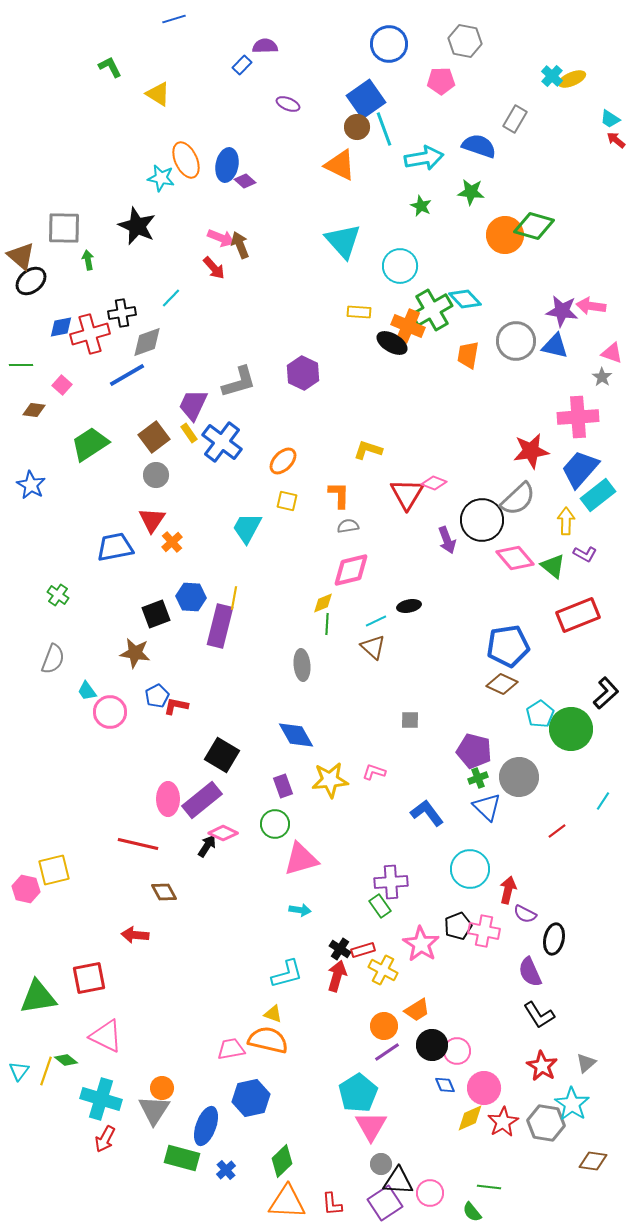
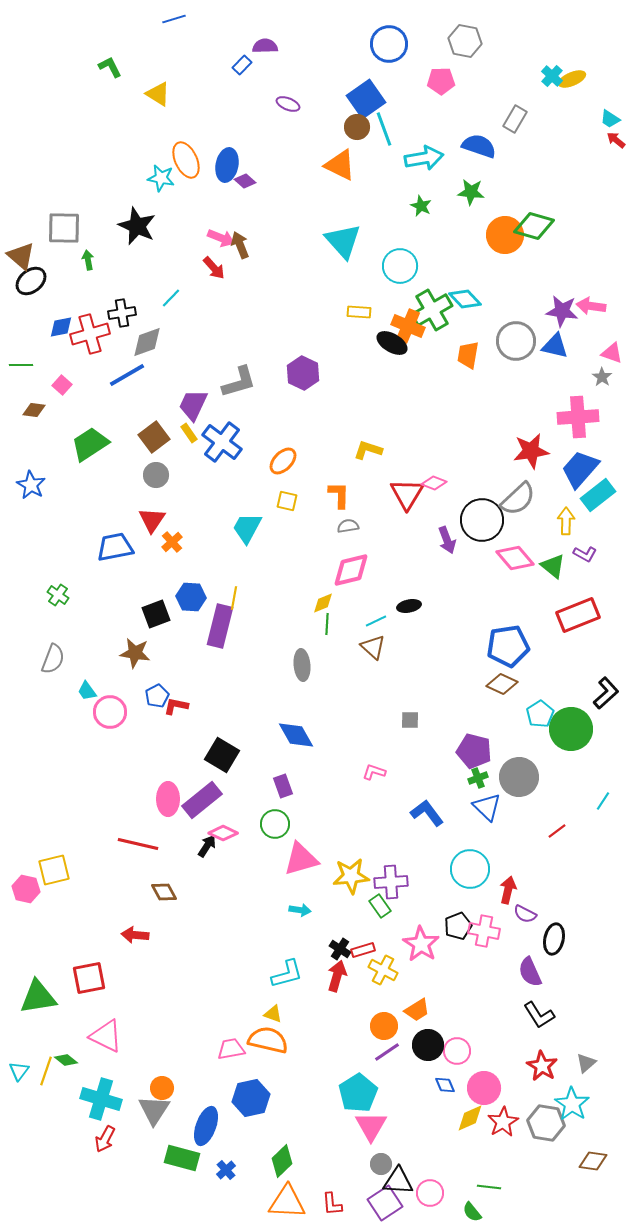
yellow star at (330, 780): moved 21 px right, 96 px down
black circle at (432, 1045): moved 4 px left
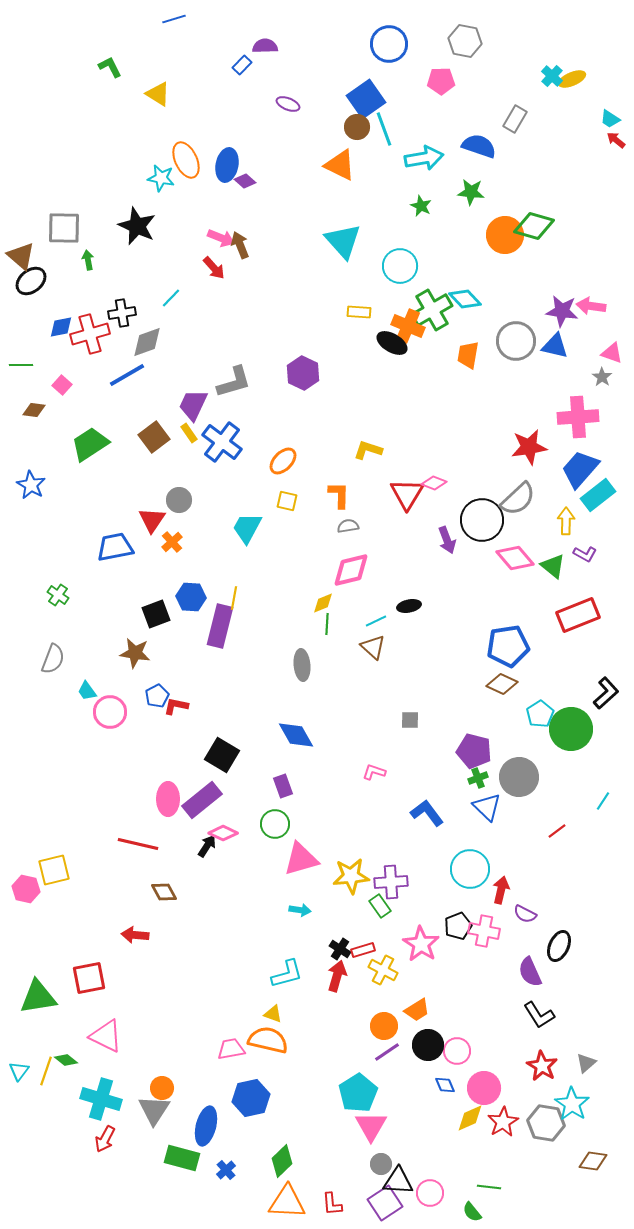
gray L-shape at (239, 382): moved 5 px left
red star at (531, 451): moved 2 px left, 4 px up
gray circle at (156, 475): moved 23 px right, 25 px down
red arrow at (508, 890): moved 7 px left
black ellipse at (554, 939): moved 5 px right, 7 px down; rotated 12 degrees clockwise
blue ellipse at (206, 1126): rotated 6 degrees counterclockwise
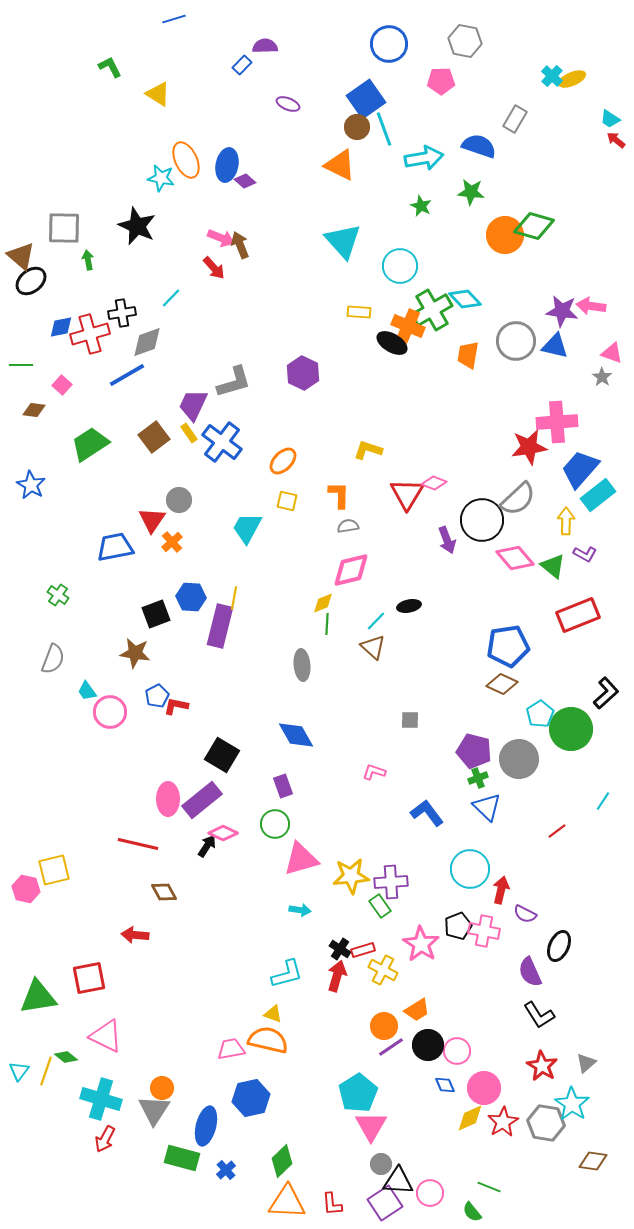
pink cross at (578, 417): moved 21 px left, 5 px down
cyan line at (376, 621): rotated 20 degrees counterclockwise
gray circle at (519, 777): moved 18 px up
purple line at (387, 1052): moved 4 px right, 5 px up
green diamond at (66, 1060): moved 3 px up
green line at (489, 1187): rotated 15 degrees clockwise
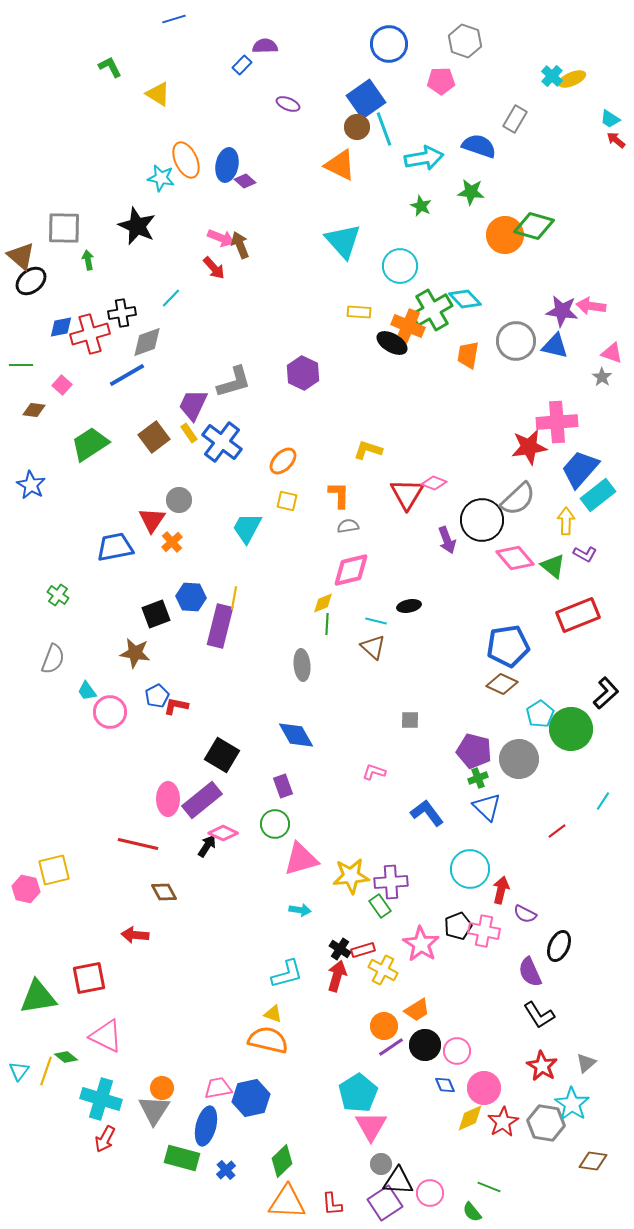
gray hexagon at (465, 41): rotated 8 degrees clockwise
cyan line at (376, 621): rotated 60 degrees clockwise
black circle at (428, 1045): moved 3 px left
pink trapezoid at (231, 1049): moved 13 px left, 39 px down
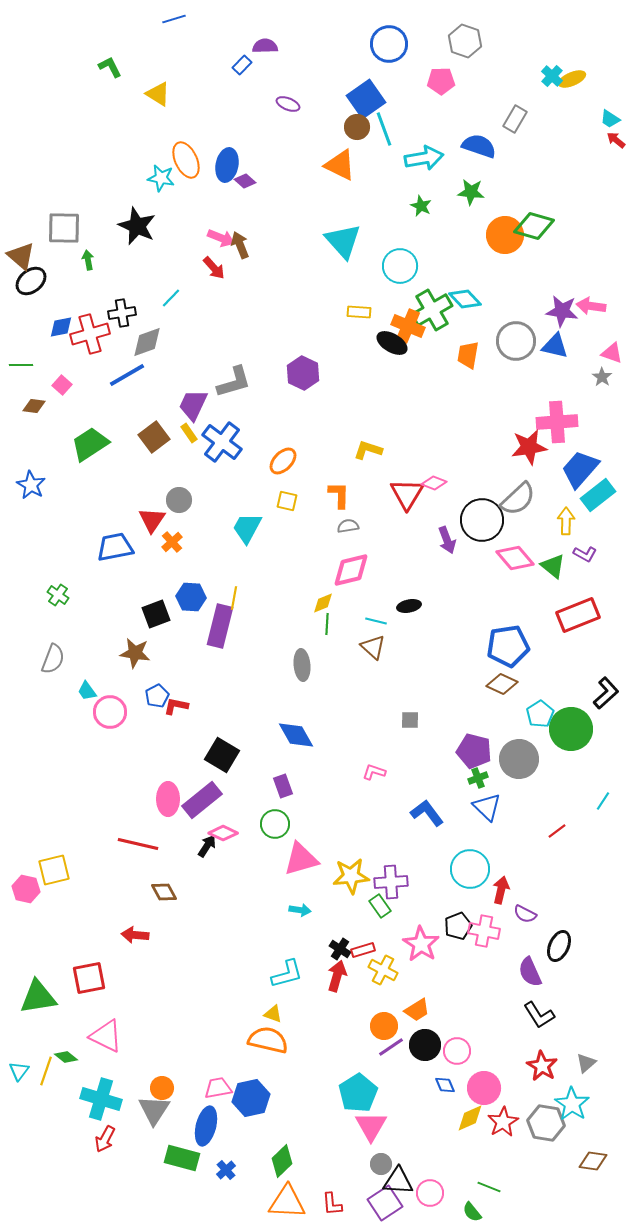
brown diamond at (34, 410): moved 4 px up
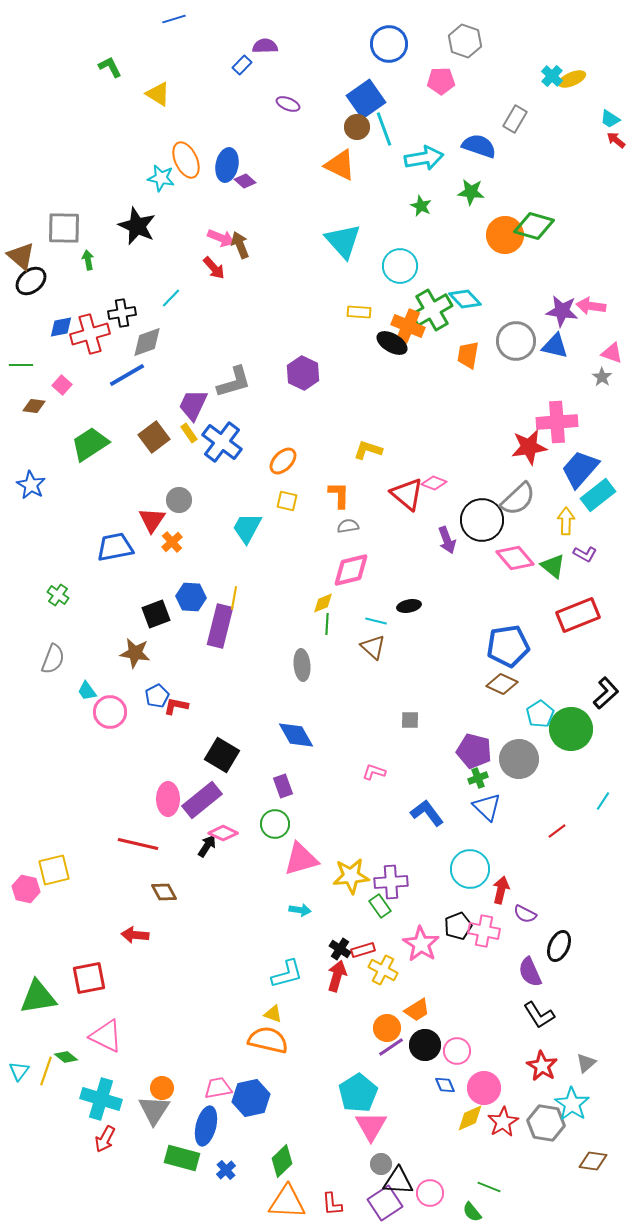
red triangle at (407, 494): rotated 21 degrees counterclockwise
orange circle at (384, 1026): moved 3 px right, 2 px down
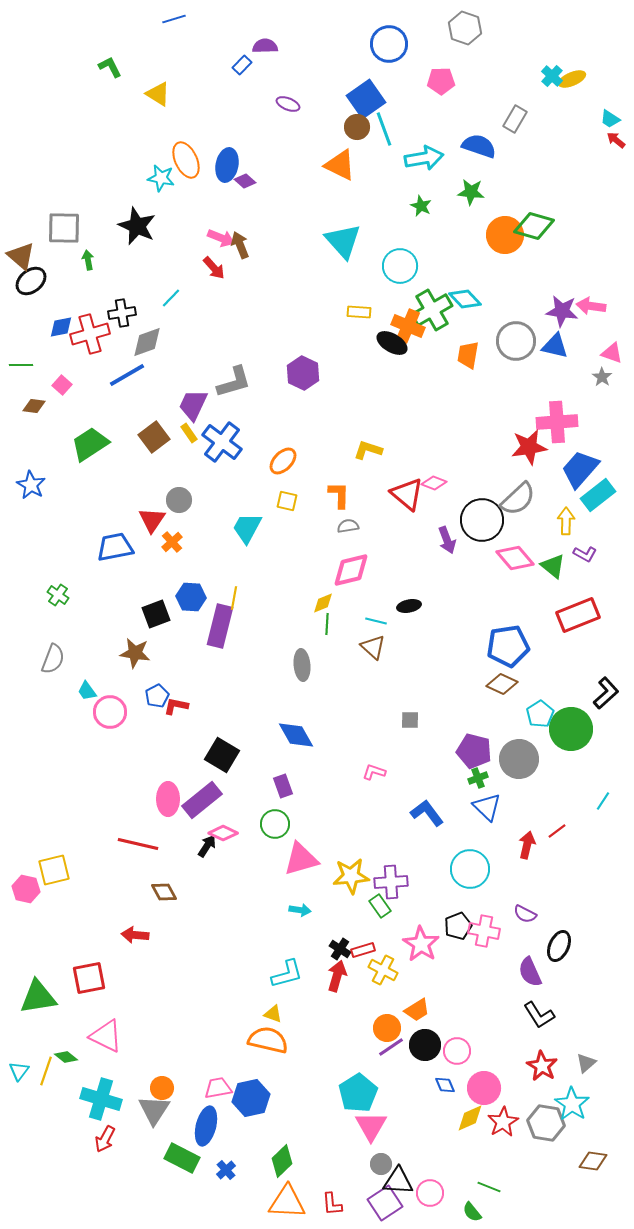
gray hexagon at (465, 41): moved 13 px up
red arrow at (501, 890): moved 26 px right, 45 px up
green rectangle at (182, 1158): rotated 12 degrees clockwise
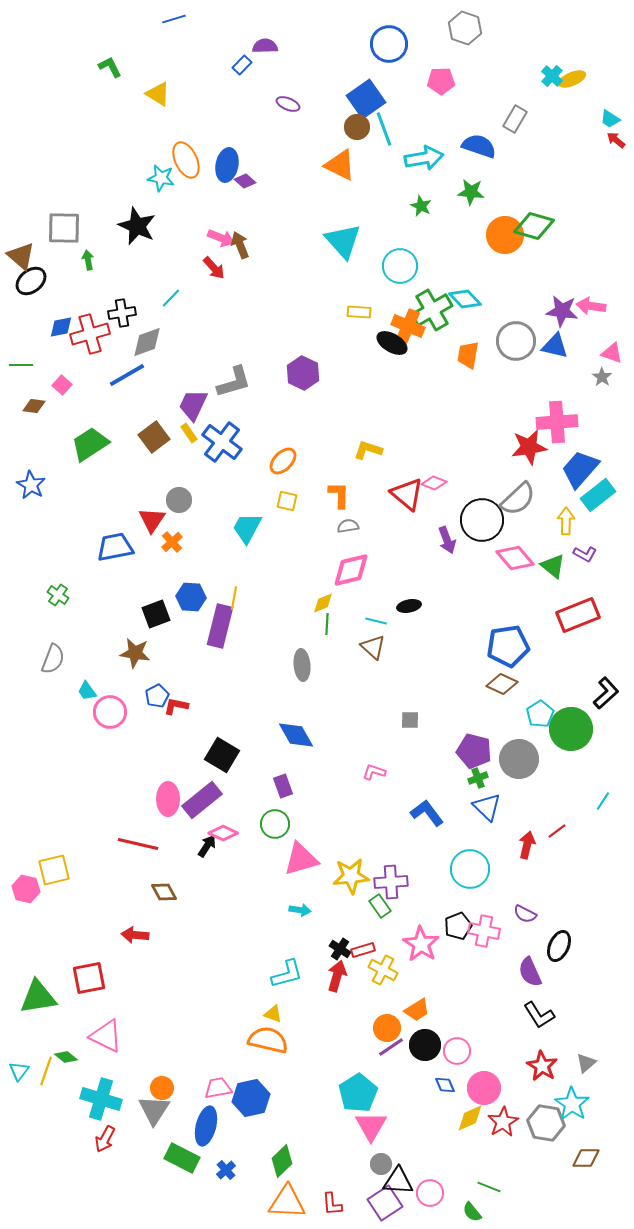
brown diamond at (593, 1161): moved 7 px left, 3 px up; rotated 8 degrees counterclockwise
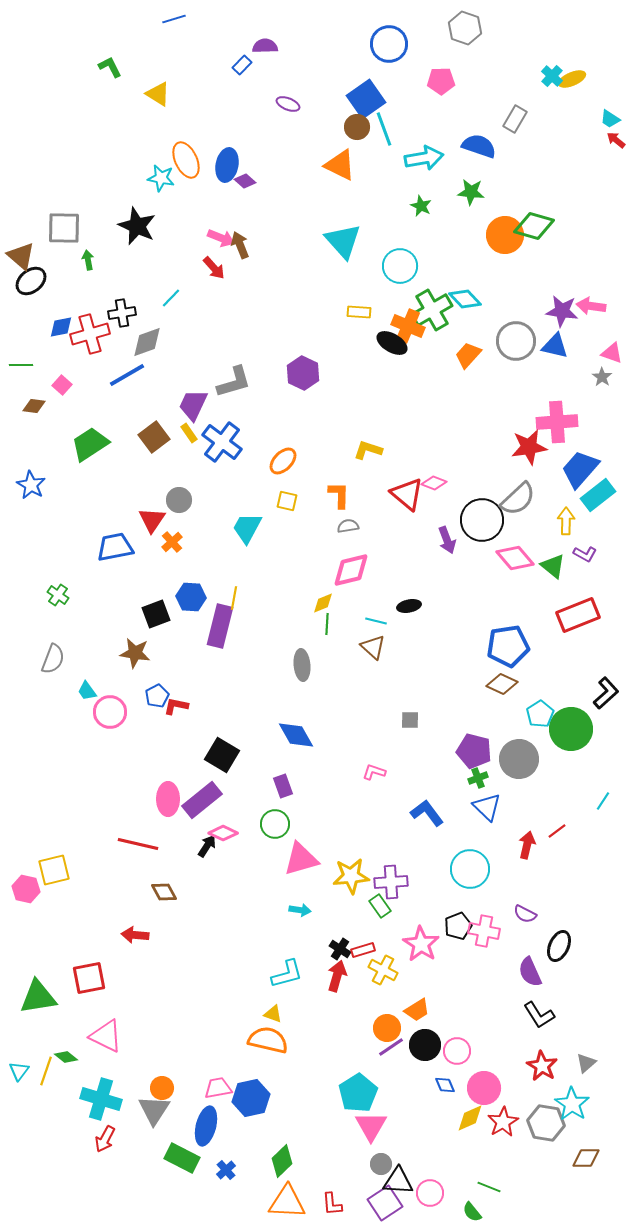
orange trapezoid at (468, 355): rotated 32 degrees clockwise
